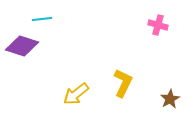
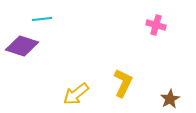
pink cross: moved 2 px left
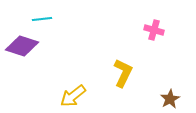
pink cross: moved 2 px left, 5 px down
yellow L-shape: moved 10 px up
yellow arrow: moved 3 px left, 2 px down
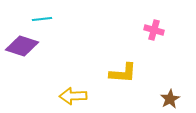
yellow L-shape: rotated 68 degrees clockwise
yellow arrow: rotated 36 degrees clockwise
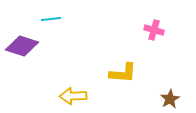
cyan line: moved 9 px right
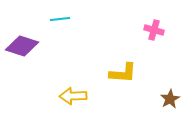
cyan line: moved 9 px right
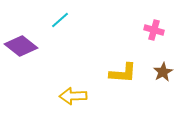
cyan line: moved 1 px down; rotated 36 degrees counterclockwise
purple diamond: moved 1 px left; rotated 20 degrees clockwise
brown star: moved 7 px left, 27 px up
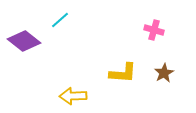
purple diamond: moved 3 px right, 5 px up
brown star: moved 1 px right, 1 px down
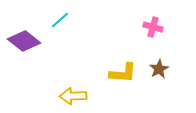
pink cross: moved 1 px left, 3 px up
brown star: moved 5 px left, 4 px up
